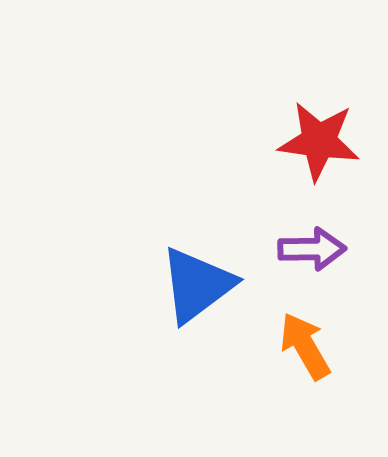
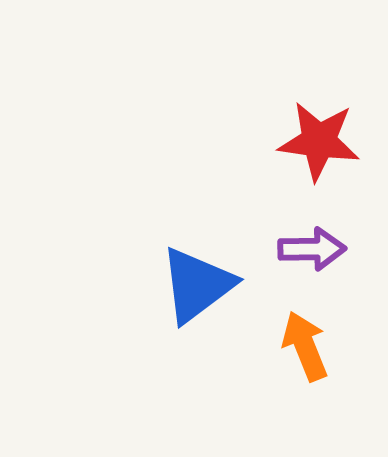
orange arrow: rotated 8 degrees clockwise
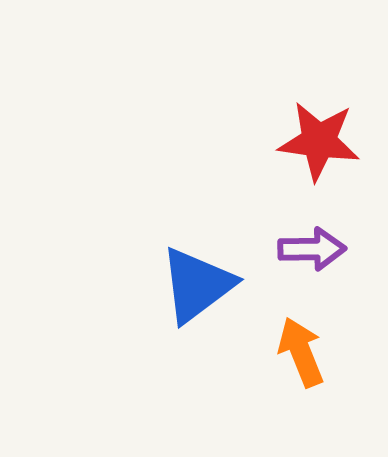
orange arrow: moved 4 px left, 6 px down
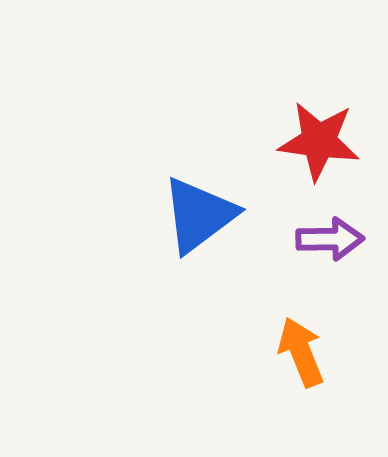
purple arrow: moved 18 px right, 10 px up
blue triangle: moved 2 px right, 70 px up
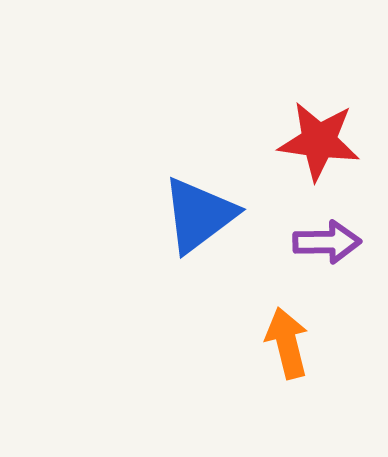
purple arrow: moved 3 px left, 3 px down
orange arrow: moved 14 px left, 9 px up; rotated 8 degrees clockwise
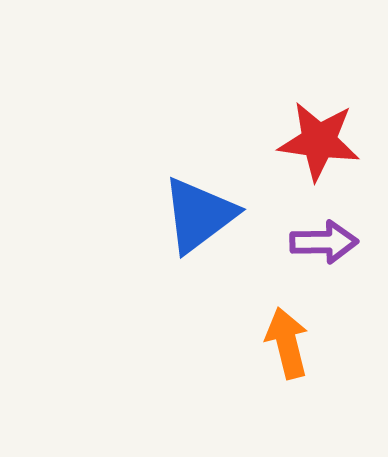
purple arrow: moved 3 px left
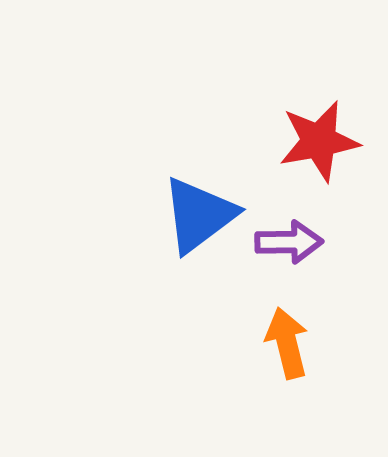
red star: rotated 18 degrees counterclockwise
purple arrow: moved 35 px left
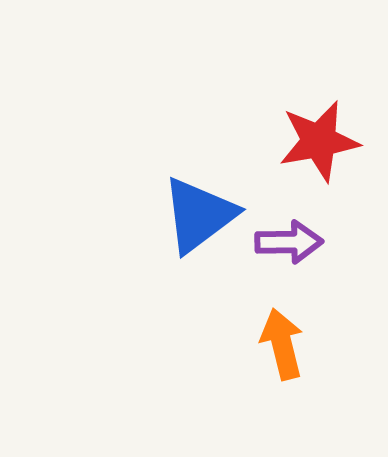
orange arrow: moved 5 px left, 1 px down
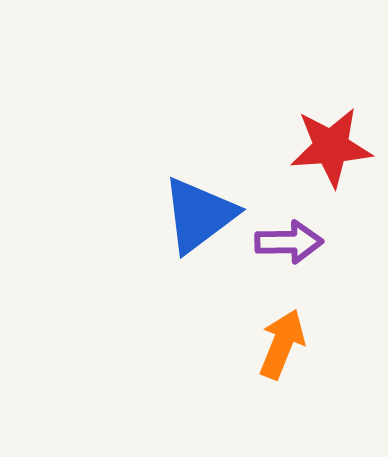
red star: moved 12 px right, 6 px down; rotated 6 degrees clockwise
orange arrow: rotated 36 degrees clockwise
